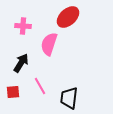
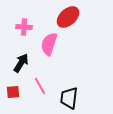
pink cross: moved 1 px right, 1 px down
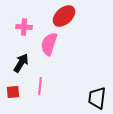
red ellipse: moved 4 px left, 1 px up
pink line: rotated 36 degrees clockwise
black trapezoid: moved 28 px right
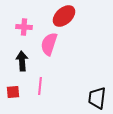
black arrow: moved 1 px right, 2 px up; rotated 36 degrees counterclockwise
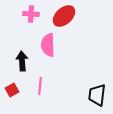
pink cross: moved 7 px right, 13 px up
pink semicircle: moved 1 px left, 1 px down; rotated 20 degrees counterclockwise
red square: moved 1 px left, 2 px up; rotated 24 degrees counterclockwise
black trapezoid: moved 3 px up
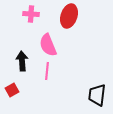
red ellipse: moved 5 px right; rotated 30 degrees counterclockwise
pink semicircle: rotated 20 degrees counterclockwise
pink line: moved 7 px right, 15 px up
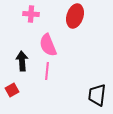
red ellipse: moved 6 px right
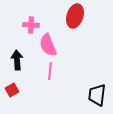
pink cross: moved 11 px down
black arrow: moved 5 px left, 1 px up
pink line: moved 3 px right
